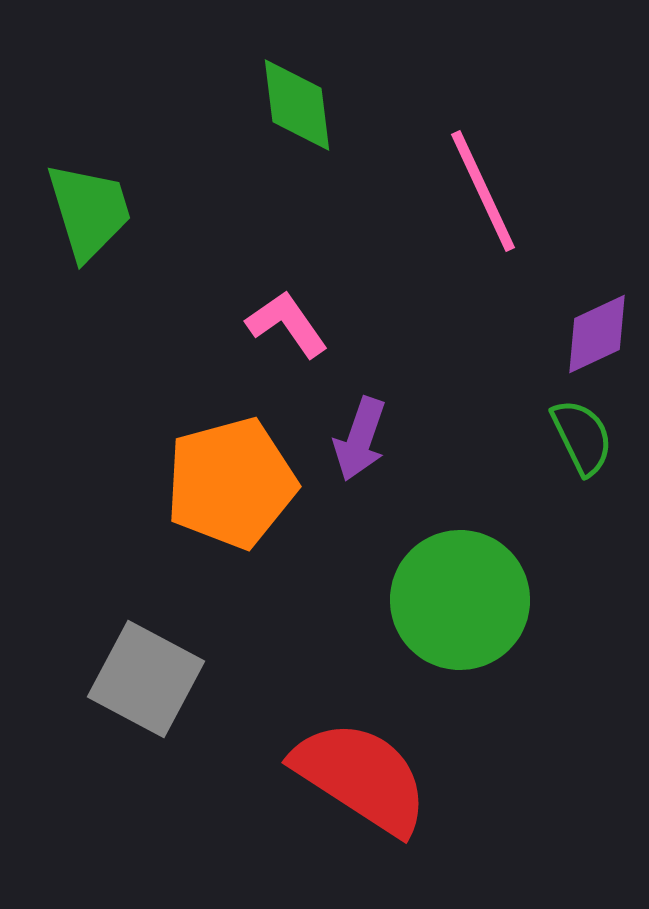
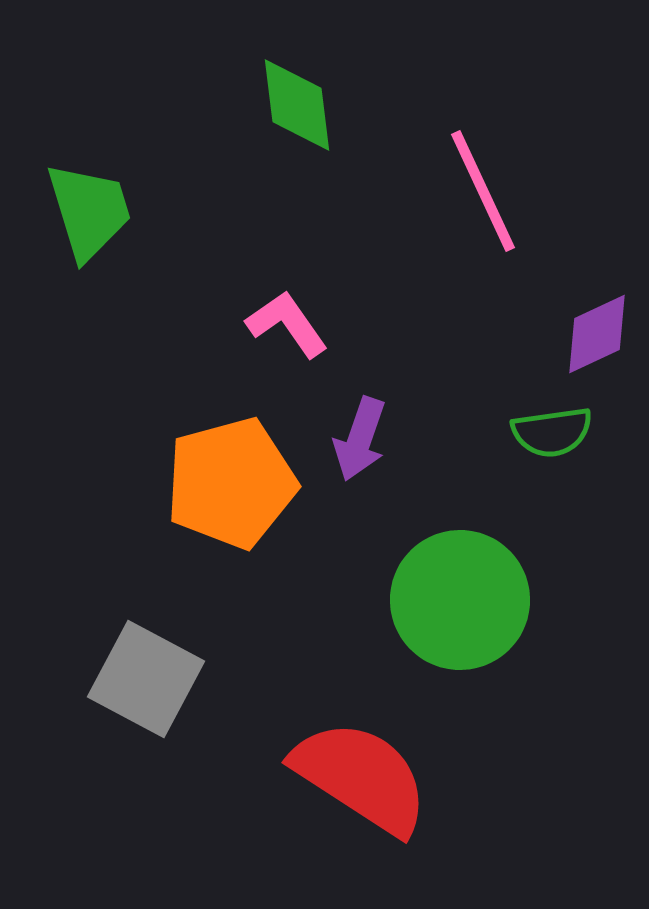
green semicircle: moved 30 px left, 5 px up; rotated 108 degrees clockwise
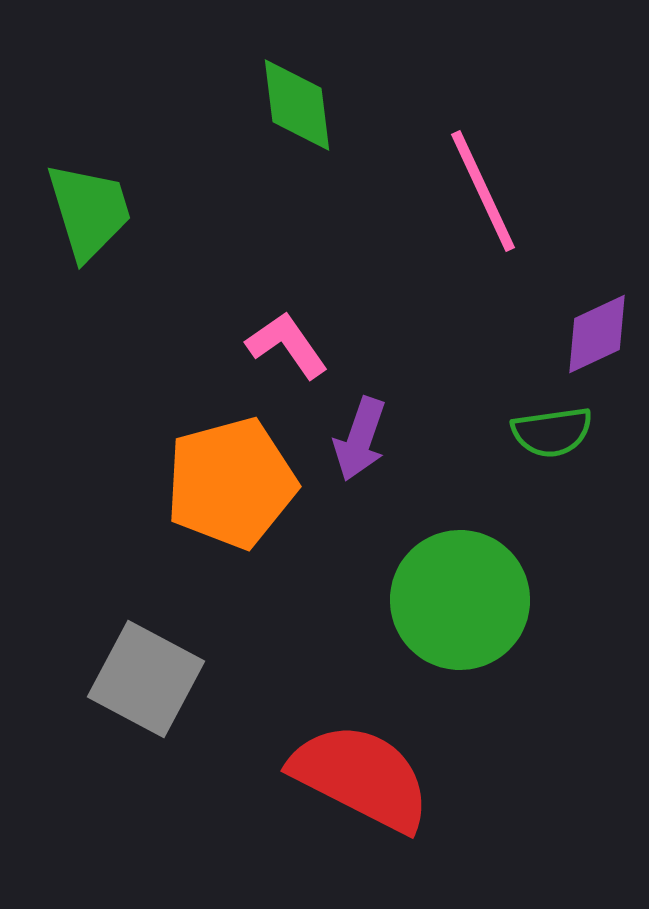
pink L-shape: moved 21 px down
red semicircle: rotated 6 degrees counterclockwise
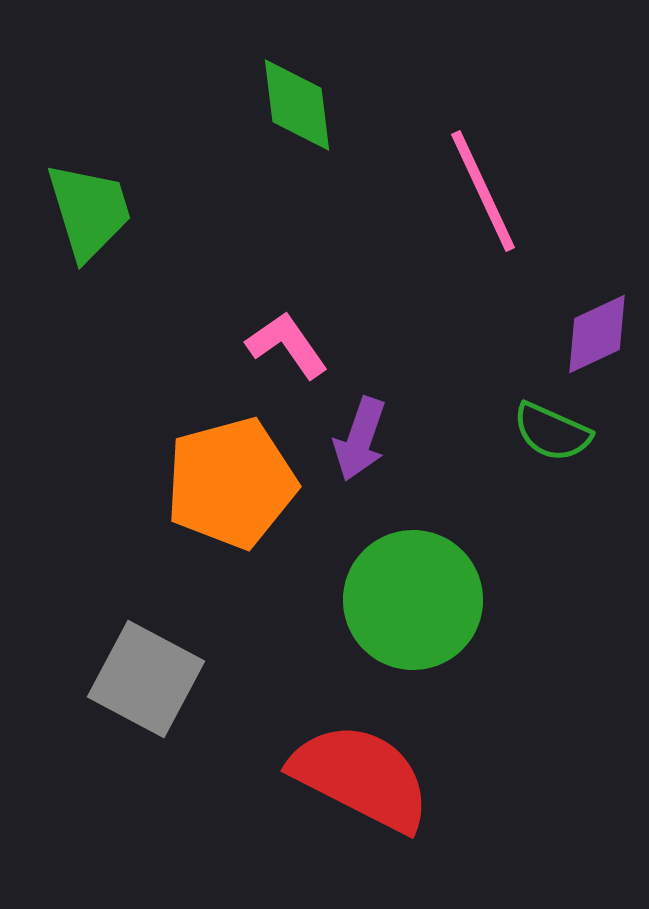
green semicircle: rotated 32 degrees clockwise
green circle: moved 47 px left
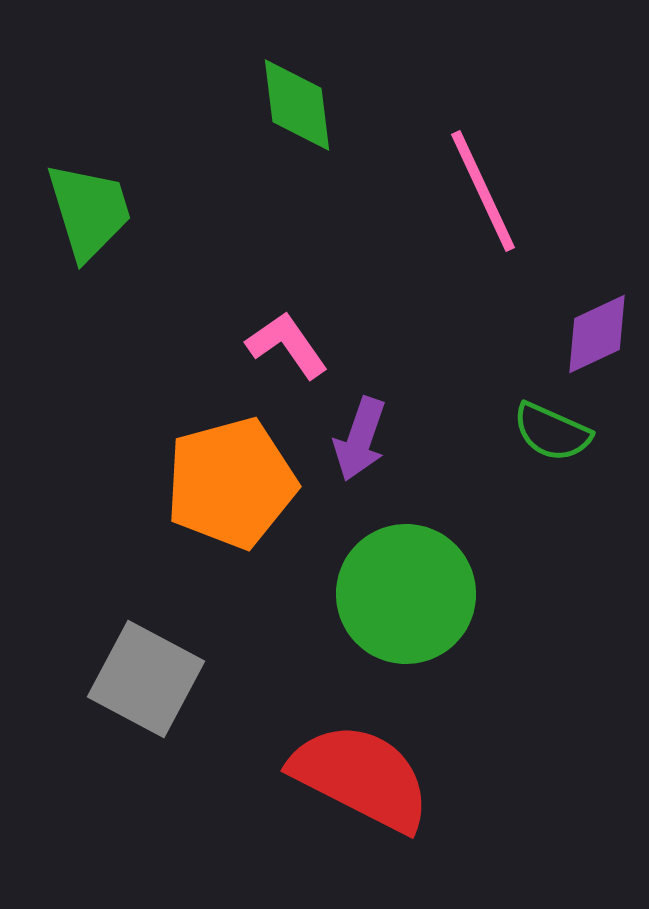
green circle: moved 7 px left, 6 px up
